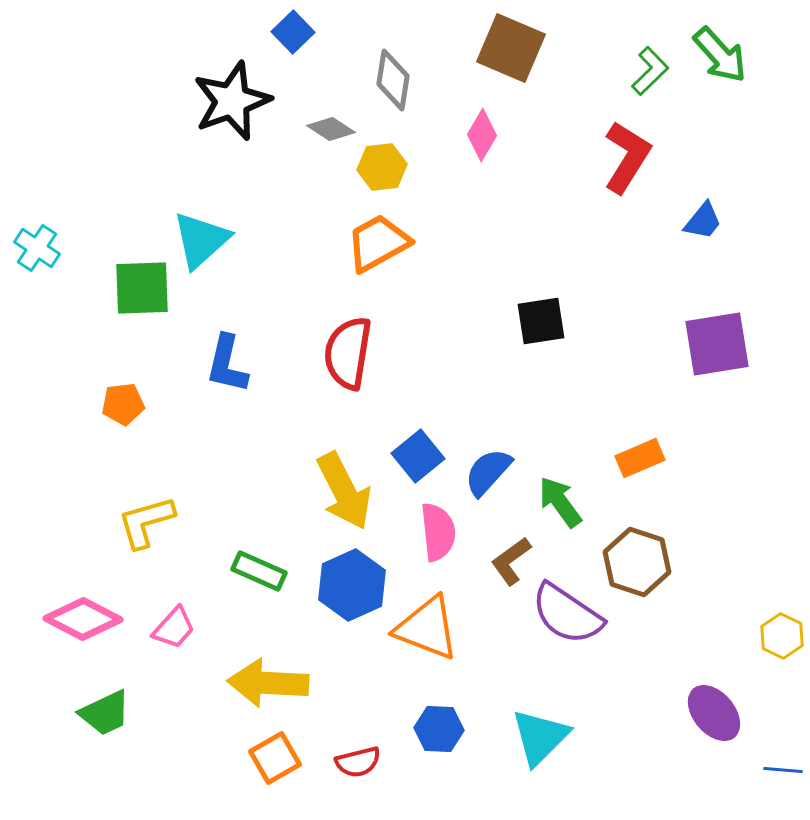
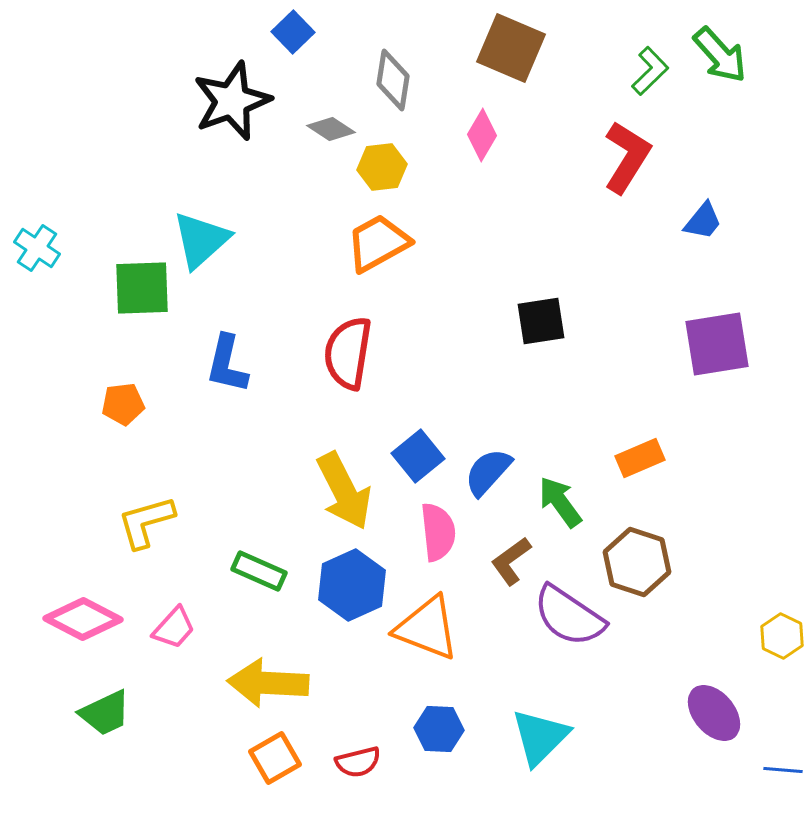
purple semicircle at (567, 614): moved 2 px right, 2 px down
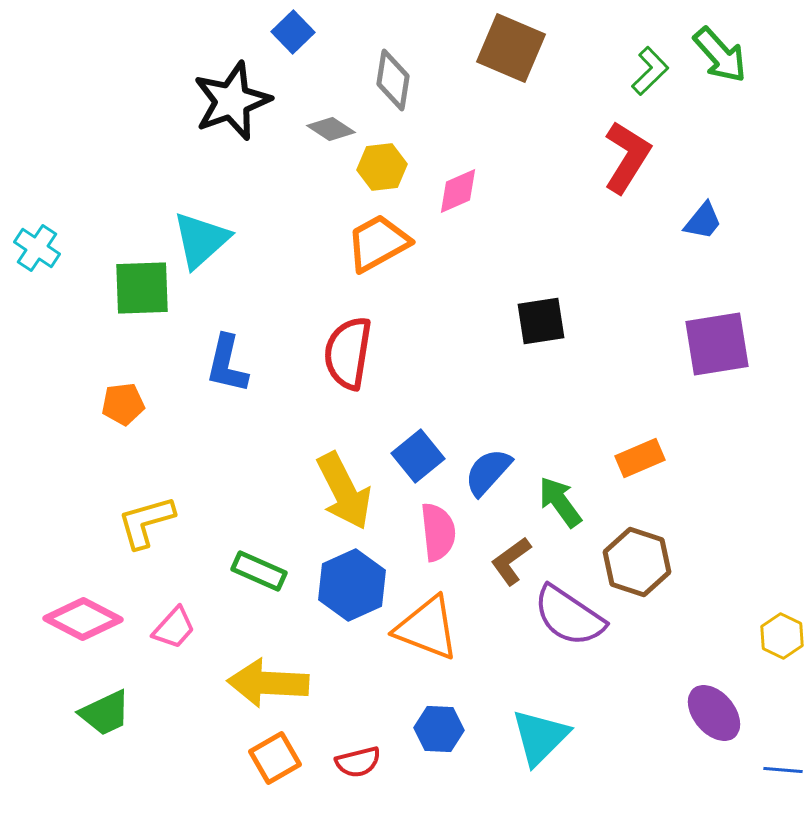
pink diamond at (482, 135): moved 24 px left, 56 px down; rotated 36 degrees clockwise
